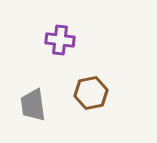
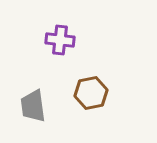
gray trapezoid: moved 1 px down
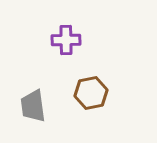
purple cross: moved 6 px right; rotated 8 degrees counterclockwise
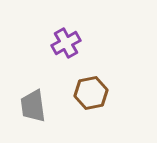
purple cross: moved 3 px down; rotated 28 degrees counterclockwise
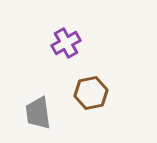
gray trapezoid: moved 5 px right, 7 px down
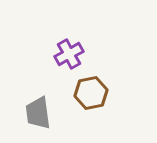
purple cross: moved 3 px right, 11 px down
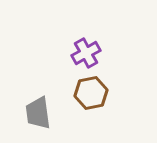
purple cross: moved 17 px right, 1 px up
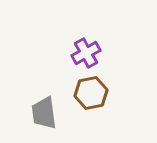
gray trapezoid: moved 6 px right
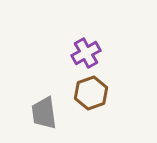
brown hexagon: rotated 8 degrees counterclockwise
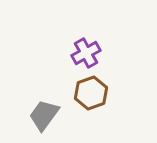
gray trapezoid: moved 2 px down; rotated 44 degrees clockwise
